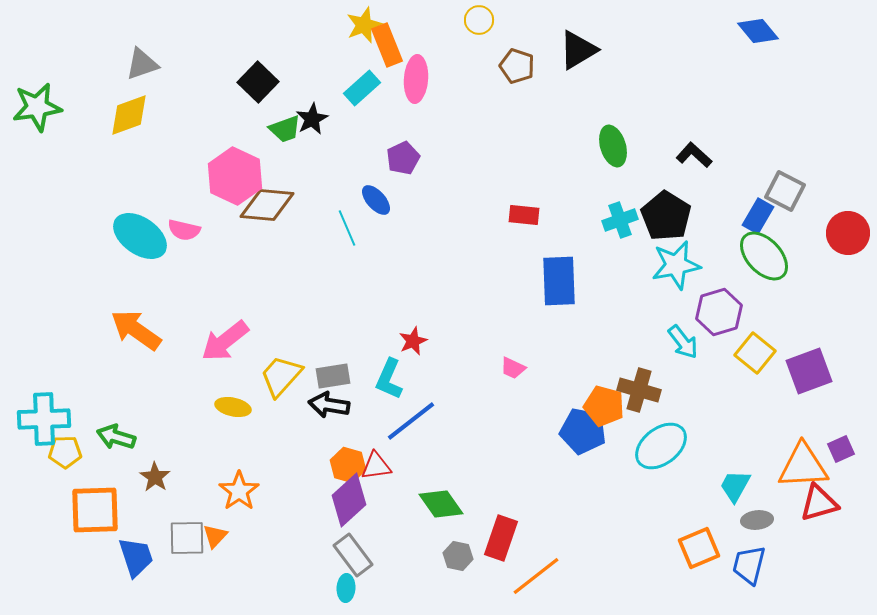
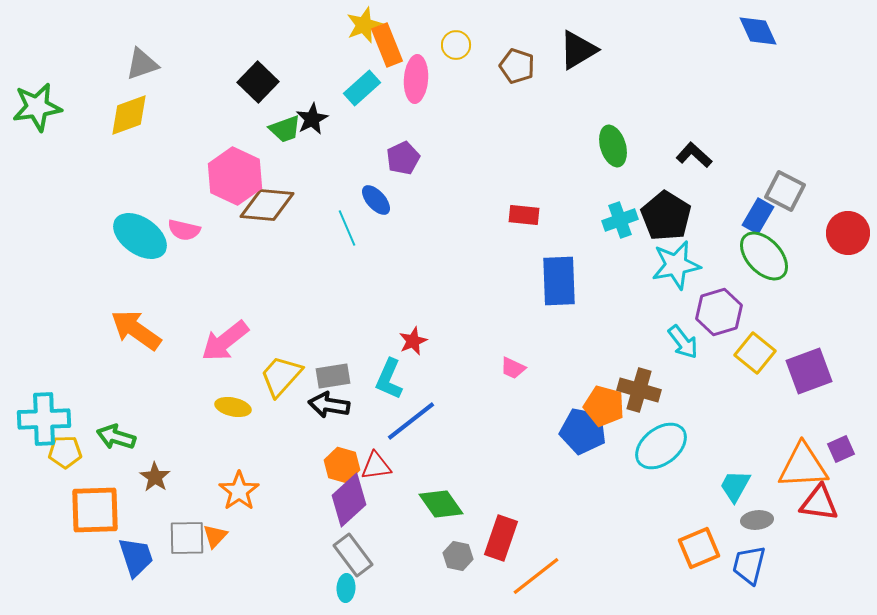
yellow circle at (479, 20): moved 23 px left, 25 px down
blue diamond at (758, 31): rotated 15 degrees clockwise
orange hexagon at (348, 465): moved 6 px left
red triangle at (819, 503): rotated 24 degrees clockwise
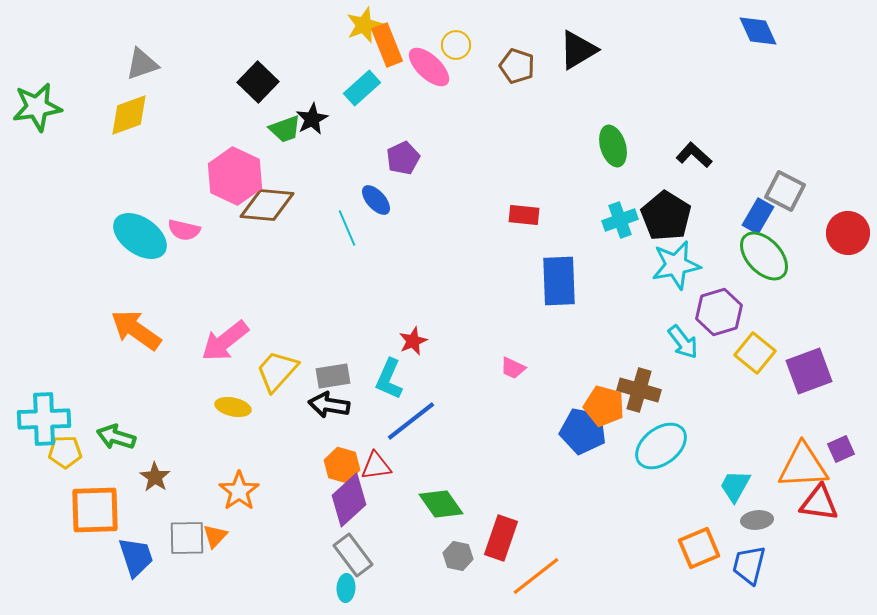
pink ellipse at (416, 79): moved 13 px right, 12 px up; rotated 51 degrees counterclockwise
yellow trapezoid at (281, 376): moved 4 px left, 5 px up
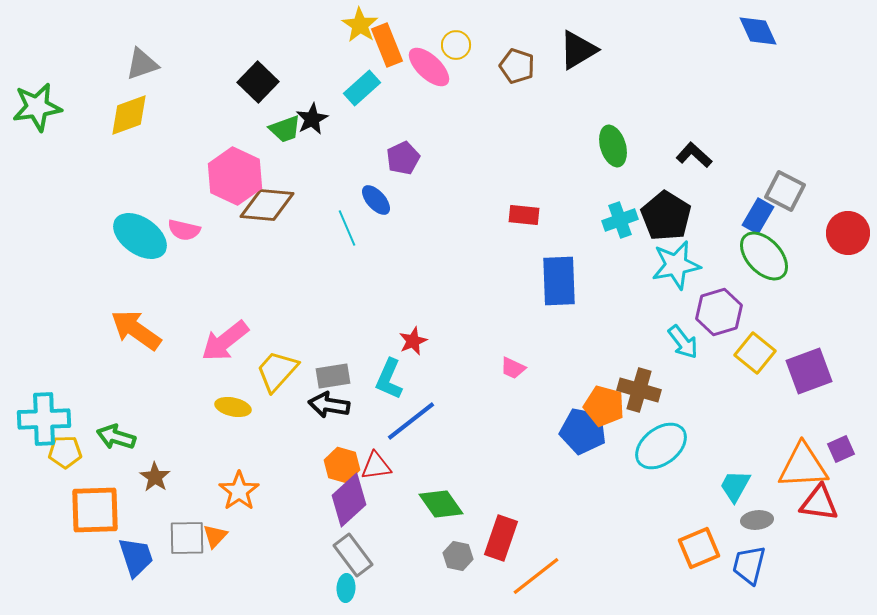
yellow star at (364, 25): moved 4 px left; rotated 18 degrees counterclockwise
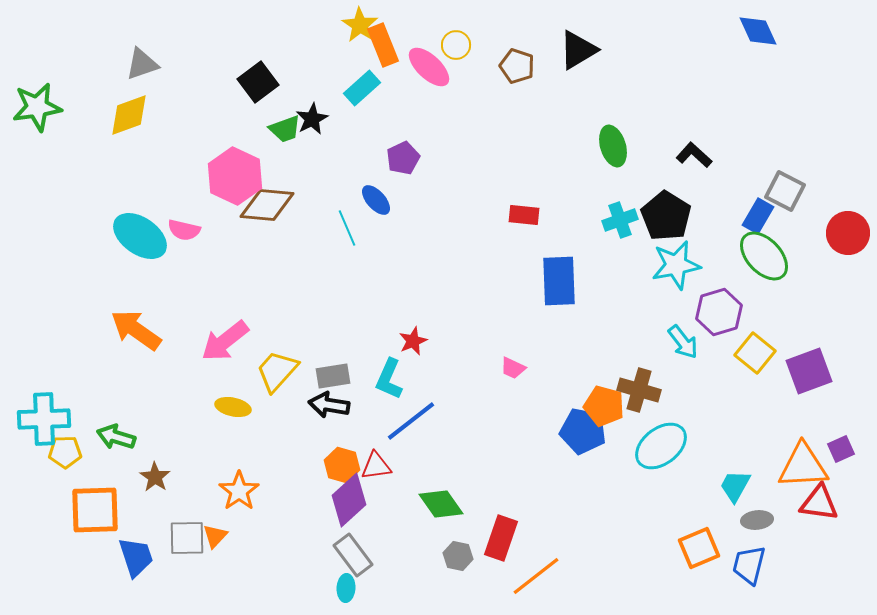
orange rectangle at (387, 45): moved 4 px left
black square at (258, 82): rotated 9 degrees clockwise
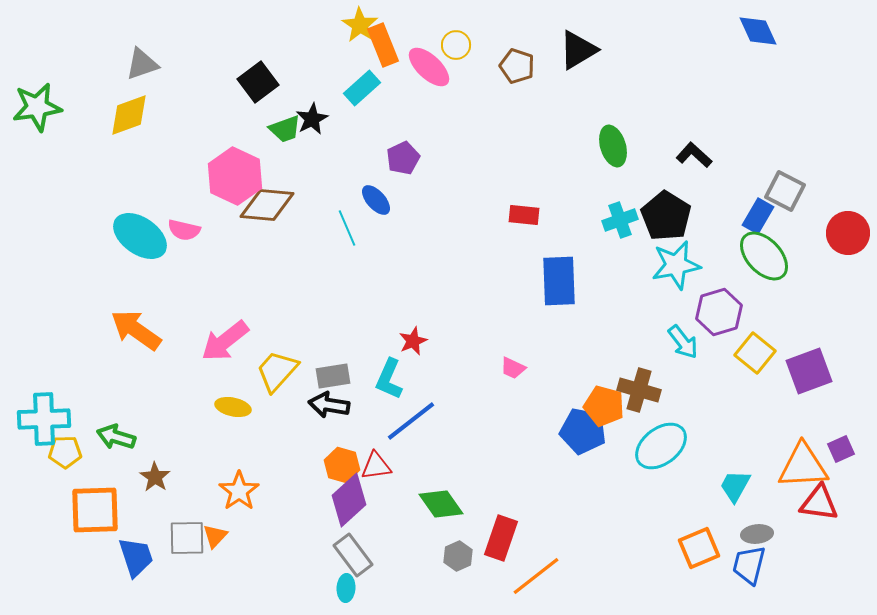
gray ellipse at (757, 520): moved 14 px down
gray hexagon at (458, 556): rotated 24 degrees clockwise
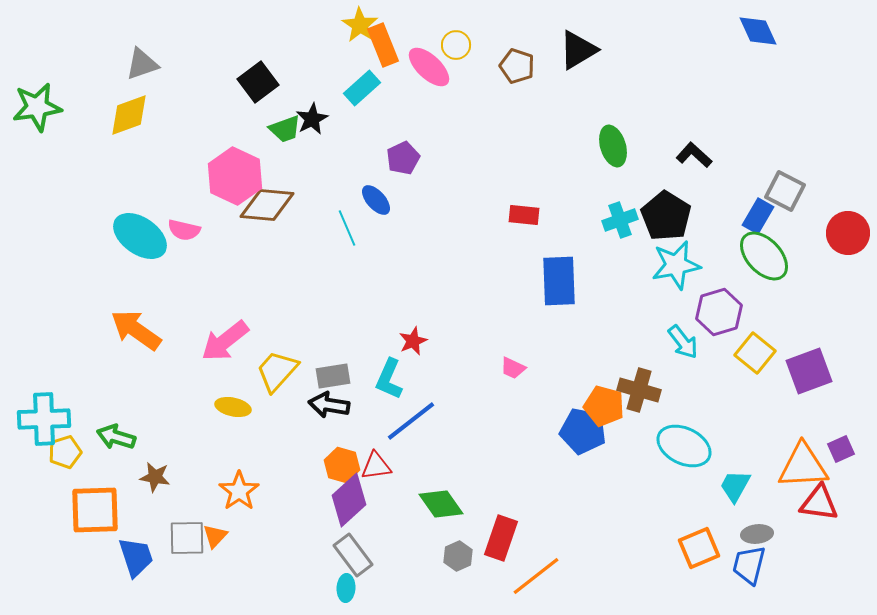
cyan ellipse at (661, 446): moved 23 px right; rotated 64 degrees clockwise
yellow pentagon at (65, 452): rotated 16 degrees counterclockwise
brown star at (155, 477): rotated 24 degrees counterclockwise
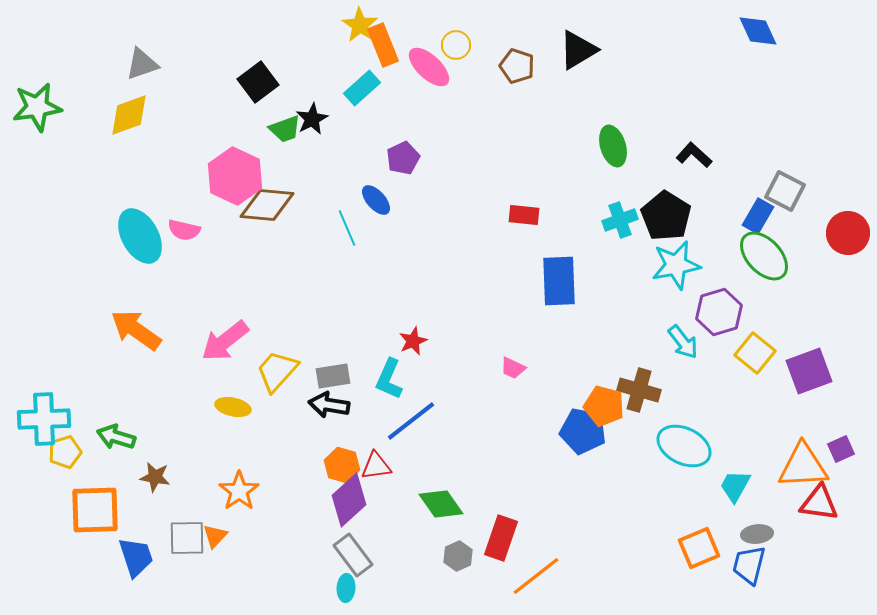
cyan ellipse at (140, 236): rotated 26 degrees clockwise
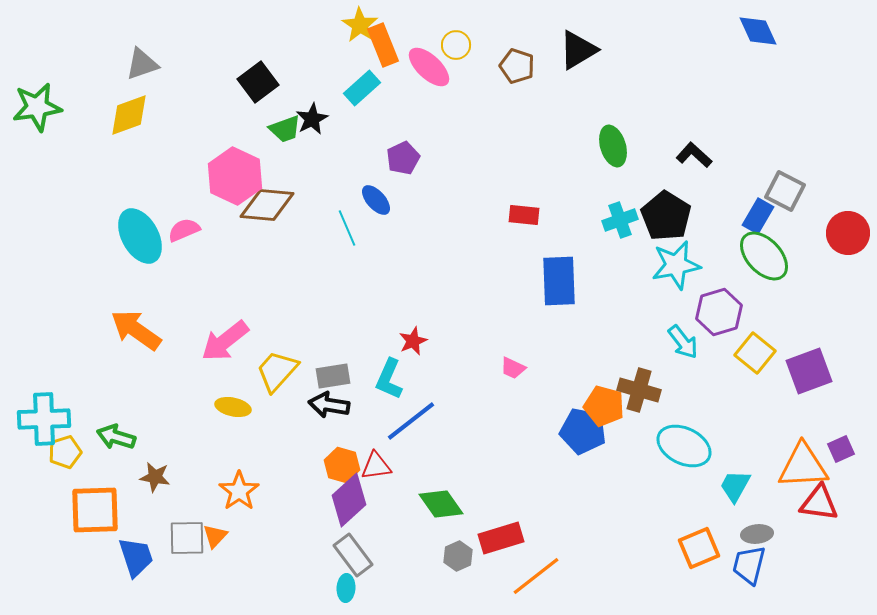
pink semicircle at (184, 230): rotated 144 degrees clockwise
red rectangle at (501, 538): rotated 54 degrees clockwise
